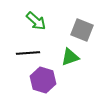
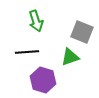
green arrow: rotated 30 degrees clockwise
gray square: moved 2 px down
black line: moved 1 px left, 1 px up
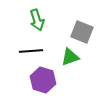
green arrow: moved 1 px right, 1 px up
black line: moved 4 px right, 1 px up
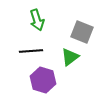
green triangle: rotated 18 degrees counterclockwise
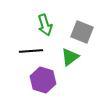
green arrow: moved 8 px right, 5 px down
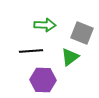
green arrow: rotated 70 degrees counterclockwise
gray square: moved 1 px down
purple hexagon: rotated 15 degrees counterclockwise
